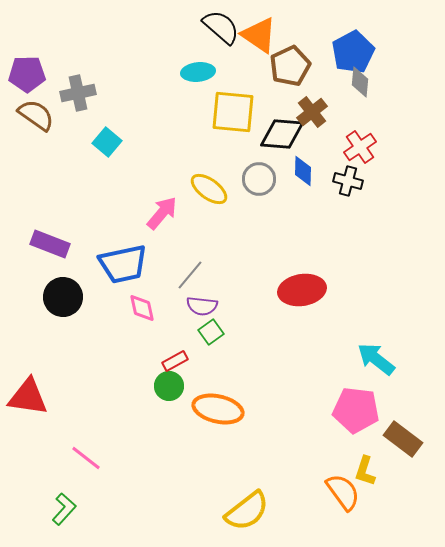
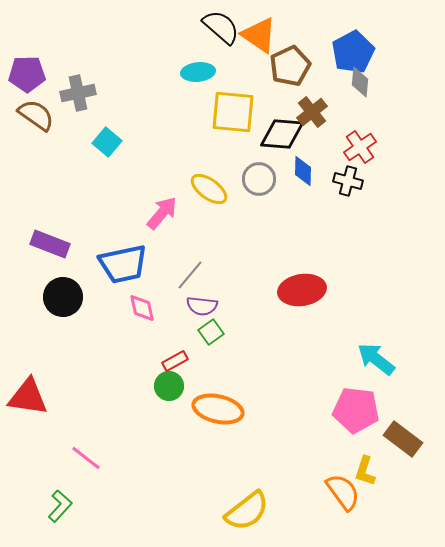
green L-shape: moved 4 px left, 3 px up
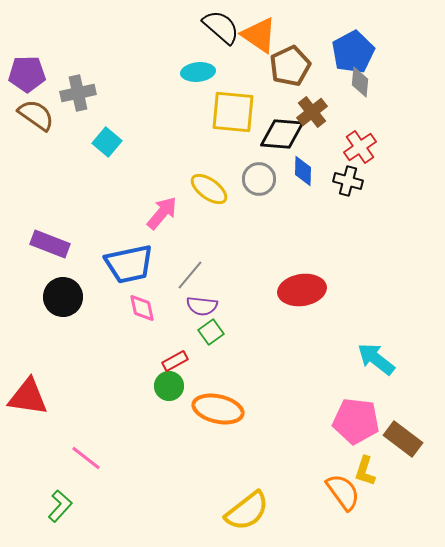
blue trapezoid: moved 6 px right
pink pentagon: moved 11 px down
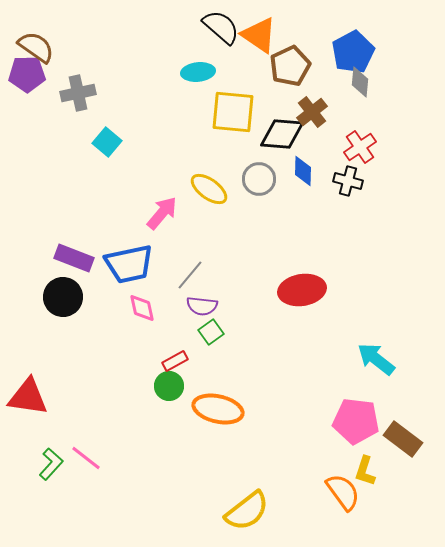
brown semicircle: moved 68 px up
purple rectangle: moved 24 px right, 14 px down
green L-shape: moved 9 px left, 42 px up
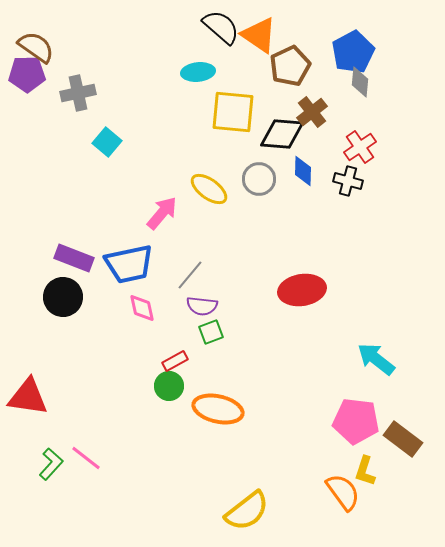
green square: rotated 15 degrees clockwise
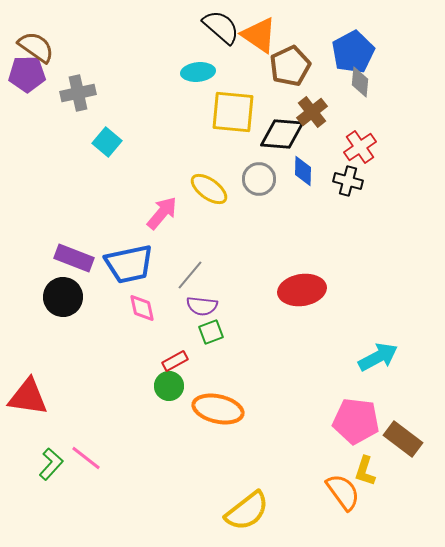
cyan arrow: moved 2 px right, 2 px up; rotated 114 degrees clockwise
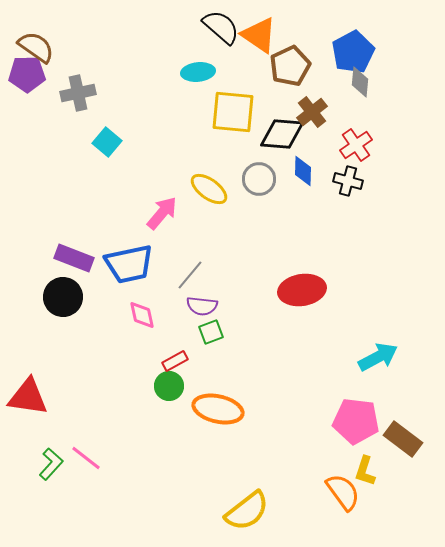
red cross: moved 4 px left, 2 px up
pink diamond: moved 7 px down
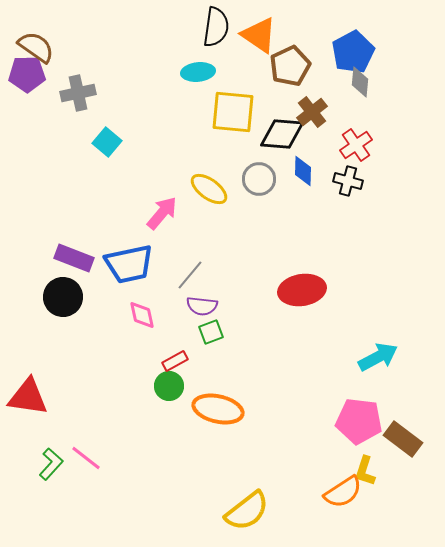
black semicircle: moved 5 px left; rotated 57 degrees clockwise
pink pentagon: moved 3 px right
orange semicircle: rotated 93 degrees clockwise
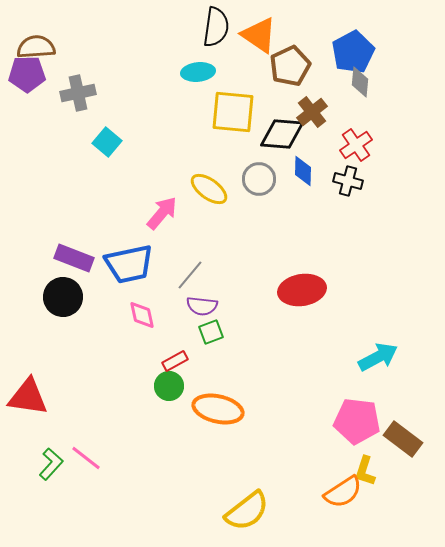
brown semicircle: rotated 39 degrees counterclockwise
pink pentagon: moved 2 px left
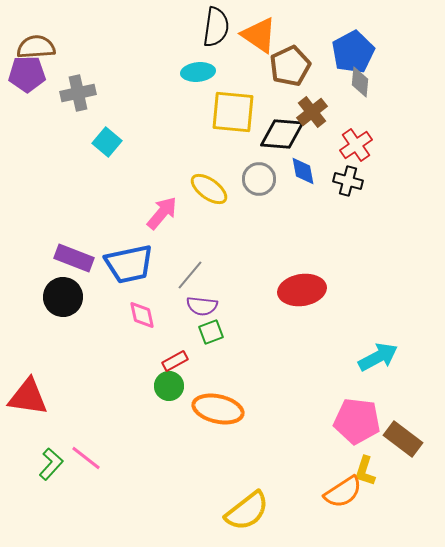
blue diamond: rotated 12 degrees counterclockwise
